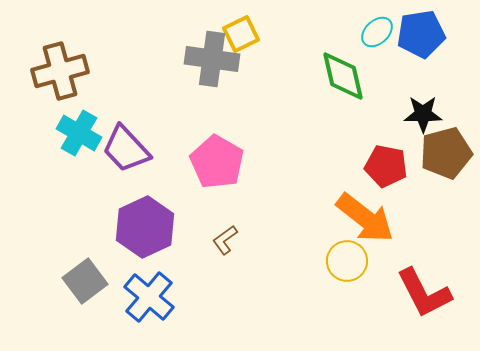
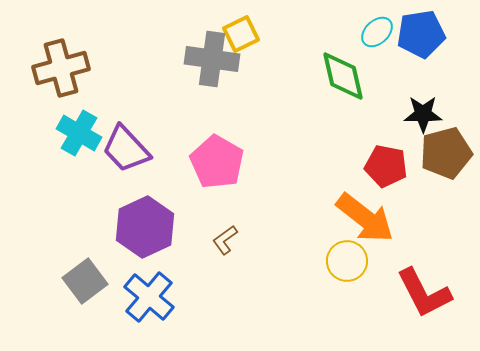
brown cross: moved 1 px right, 3 px up
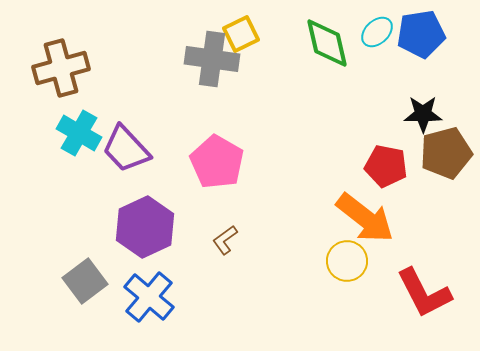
green diamond: moved 16 px left, 33 px up
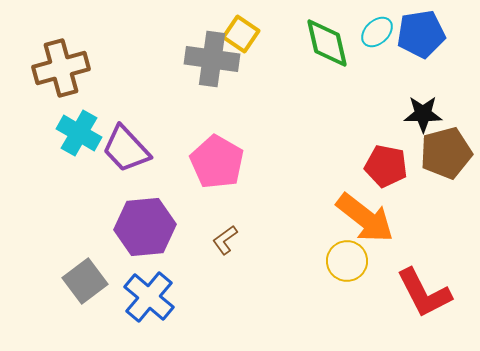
yellow square: rotated 30 degrees counterclockwise
purple hexagon: rotated 20 degrees clockwise
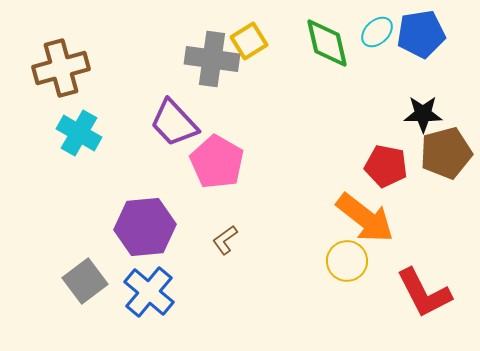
yellow square: moved 8 px right, 7 px down; rotated 24 degrees clockwise
purple trapezoid: moved 48 px right, 26 px up
blue cross: moved 5 px up
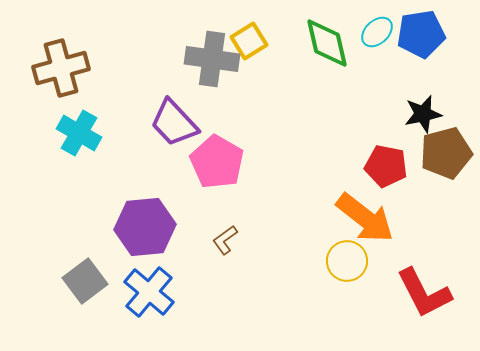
black star: rotated 12 degrees counterclockwise
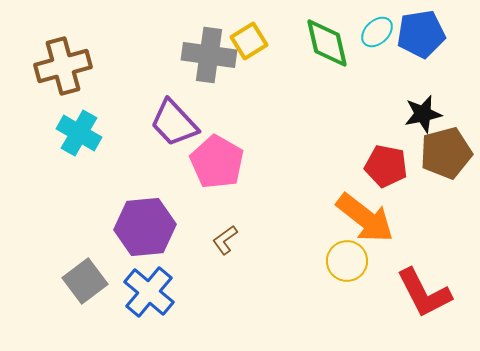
gray cross: moved 3 px left, 4 px up
brown cross: moved 2 px right, 2 px up
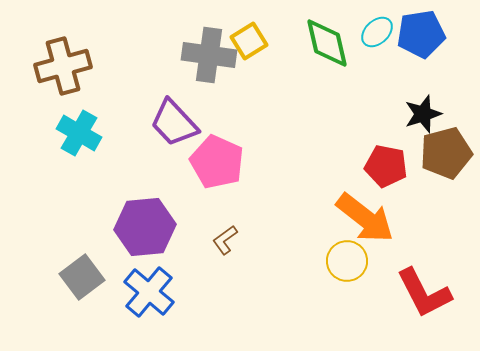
black star: rotated 6 degrees counterclockwise
pink pentagon: rotated 6 degrees counterclockwise
gray square: moved 3 px left, 4 px up
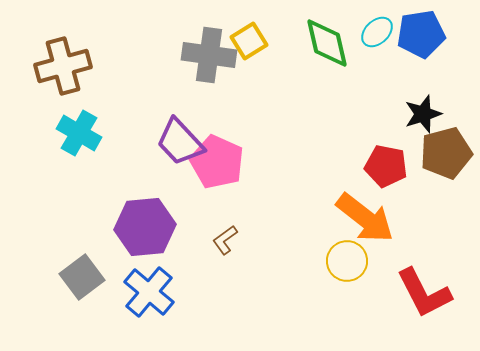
purple trapezoid: moved 6 px right, 19 px down
